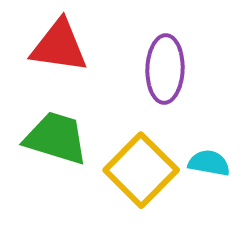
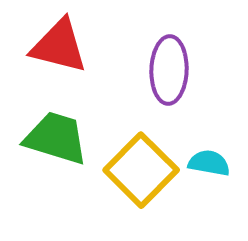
red triangle: rotated 6 degrees clockwise
purple ellipse: moved 4 px right, 1 px down
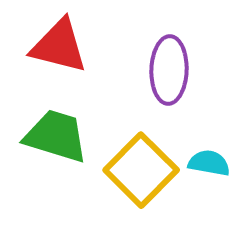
green trapezoid: moved 2 px up
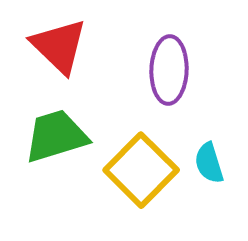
red triangle: rotated 30 degrees clockwise
green trapezoid: rotated 34 degrees counterclockwise
cyan semicircle: rotated 117 degrees counterclockwise
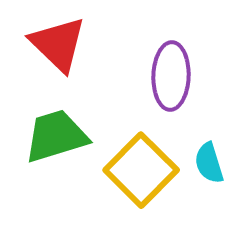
red triangle: moved 1 px left, 2 px up
purple ellipse: moved 2 px right, 6 px down
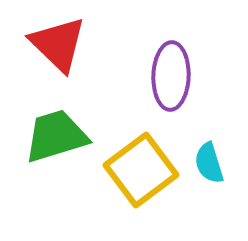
yellow square: rotated 8 degrees clockwise
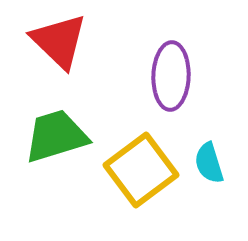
red triangle: moved 1 px right, 3 px up
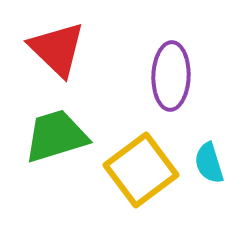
red triangle: moved 2 px left, 8 px down
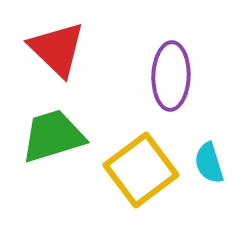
green trapezoid: moved 3 px left
